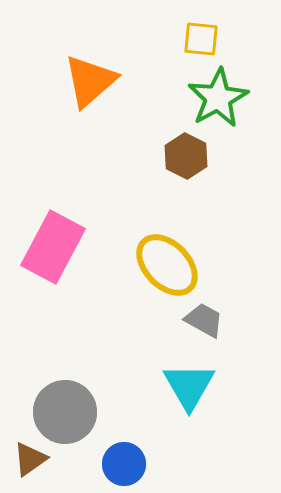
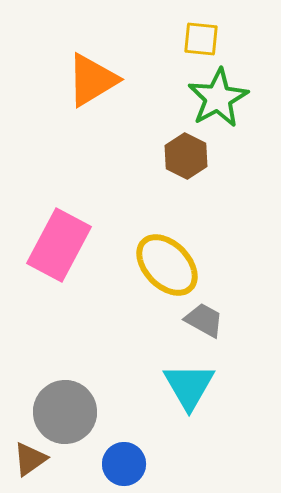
orange triangle: moved 2 px right, 1 px up; rotated 10 degrees clockwise
pink rectangle: moved 6 px right, 2 px up
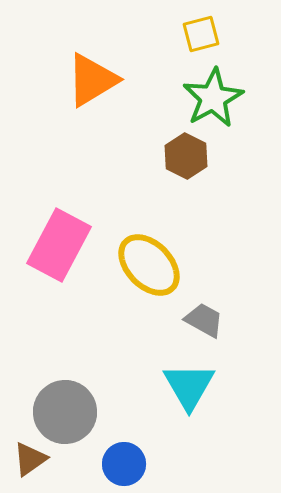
yellow square: moved 5 px up; rotated 21 degrees counterclockwise
green star: moved 5 px left
yellow ellipse: moved 18 px left
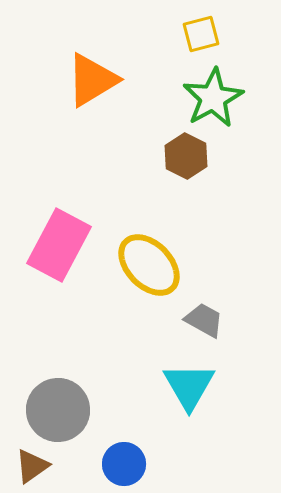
gray circle: moved 7 px left, 2 px up
brown triangle: moved 2 px right, 7 px down
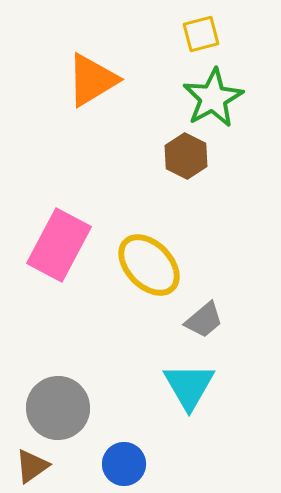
gray trapezoid: rotated 111 degrees clockwise
gray circle: moved 2 px up
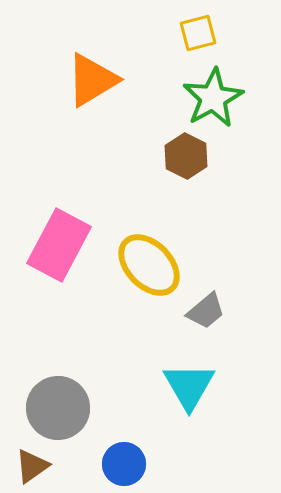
yellow square: moved 3 px left, 1 px up
gray trapezoid: moved 2 px right, 9 px up
